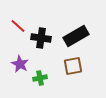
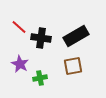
red line: moved 1 px right, 1 px down
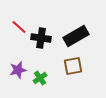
purple star: moved 2 px left, 6 px down; rotated 30 degrees clockwise
green cross: rotated 24 degrees counterclockwise
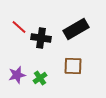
black rectangle: moved 7 px up
brown square: rotated 12 degrees clockwise
purple star: moved 1 px left, 5 px down
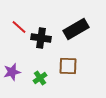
brown square: moved 5 px left
purple star: moved 5 px left, 3 px up
